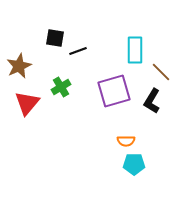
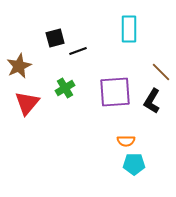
black square: rotated 24 degrees counterclockwise
cyan rectangle: moved 6 px left, 21 px up
green cross: moved 4 px right, 1 px down
purple square: moved 1 px right, 1 px down; rotated 12 degrees clockwise
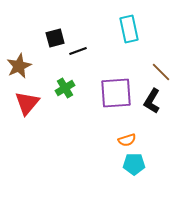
cyan rectangle: rotated 12 degrees counterclockwise
purple square: moved 1 px right, 1 px down
orange semicircle: moved 1 px right, 1 px up; rotated 18 degrees counterclockwise
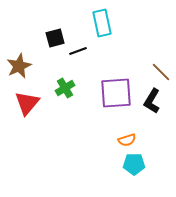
cyan rectangle: moved 27 px left, 6 px up
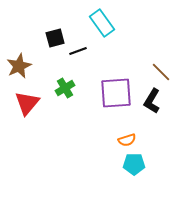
cyan rectangle: rotated 24 degrees counterclockwise
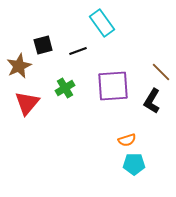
black square: moved 12 px left, 7 px down
purple square: moved 3 px left, 7 px up
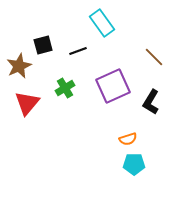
brown line: moved 7 px left, 15 px up
purple square: rotated 20 degrees counterclockwise
black L-shape: moved 1 px left, 1 px down
orange semicircle: moved 1 px right, 1 px up
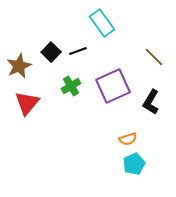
black square: moved 8 px right, 7 px down; rotated 30 degrees counterclockwise
green cross: moved 6 px right, 2 px up
cyan pentagon: rotated 25 degrees counterclockwise
